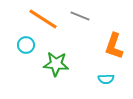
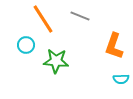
orange line: rotated 24 degrees clockwise
green star: moved 3 px up
cyan semicircle: moved 15 px right
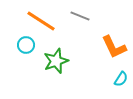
orange line: moved 2 px left, 2 px down; rotated 24 degrees counterclockwise
orange L-shape: moved 1 px down; rotated 44 degrees counterclockwise
green star: rotated 25 degrees counterclockwise
cyan semicircle: rotated 56 degrees counterclockwise
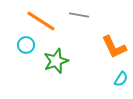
gray line: moved 1 px left, 1 px up; rotated 12 degrees counterclockwise
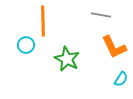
gray line: moved 22 px right
orange line: moved 2 px right; rotated 56 degrees clockwise
green star: moved 11 px right, 2 px up; rotated 25 degrees counterclockwise
